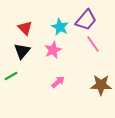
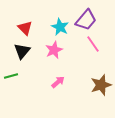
pink star: moved 1 px right
green line: rotated 16 degrees clockwise
brown star: rotated 20 degrees counterclockwise
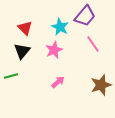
purple trapezoid: moved 1 px left, 4 px up
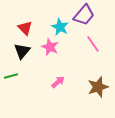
purple trapezoid: moved 1 px left, 1 px up
pink star: moved 4 px left, 3 px up; rotated 24 degrees counterclockwise
brown star: moved 3 px left, 2 px down
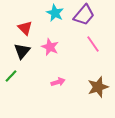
cyan star: moved 5 px left, 14 px up
green line: rotated 32 degrees counterclockwise
pink arrow: rotated 24 degrees clockwise
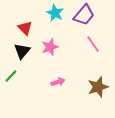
pink star: rotated 30 degrees clockwise
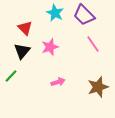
purple trapezoid: rotated 95 degrees clockwise
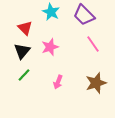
cyan star: moved 4 px left, 1 px up
green line: moved 13 px right, 1 px up
pink arrow: rotated 128 degrees clockwise
brown star: moved 2 px left, 4 px up
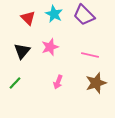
cyan star: moved 3 px right, 2 px down
red triangle: moved 3 px right, 10 px up
pink line: moved 3 px left, 11 px down; rotated 42 degrees counterclockwise
green line: moved 9 px left, 8 px down
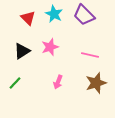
black triangle: rotated 18 degrees clockwise
